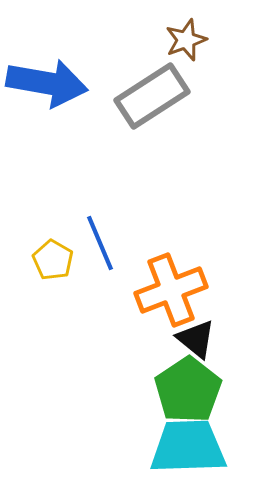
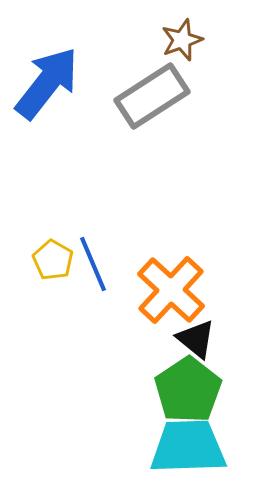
brown star: moved 4 px left
blue arrow: rotated 62 degrees counterclockwise
blue line: moved 7 px left, 21 px down
orange cross: rotated 26 degrees counterclockwise
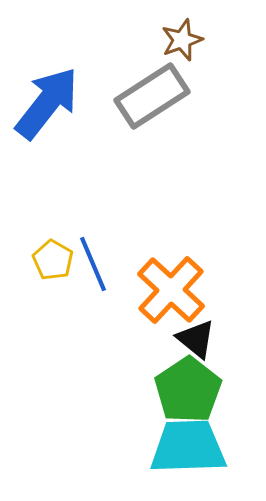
blue arrow: moved 20 px down
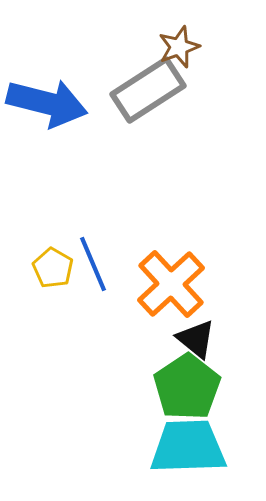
brown star: moved 3 px left, 7 px down
gray rectangle: moved 4 px left, 6 px up
blue arrow: rotated 66 degrees clockwise
yellow pentagon: moved 8 px down
orange cross: moved 6 px up; rotated 4 degrees clockwise
green pentagon: moved 1 px left, 3 px up
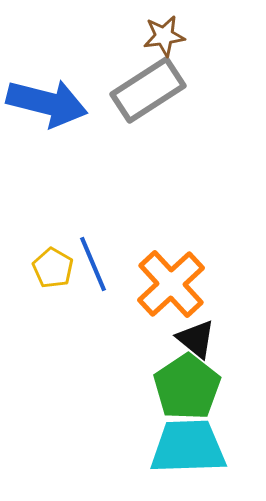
brown star: moved 15 px left, 11 px up; rotated 12 degrees clockwise
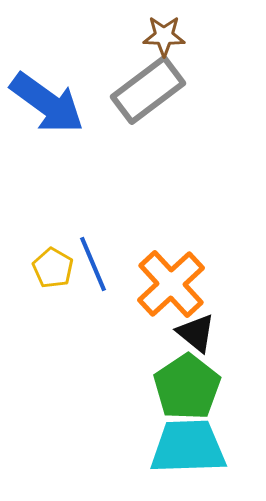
brown star: rotated 9 degrees clockwise
gray rectangle: rotated 4 degrees counterclockwise
blue arrow: rotated 22 degrees clockwise
black triangle: moved 6 px up
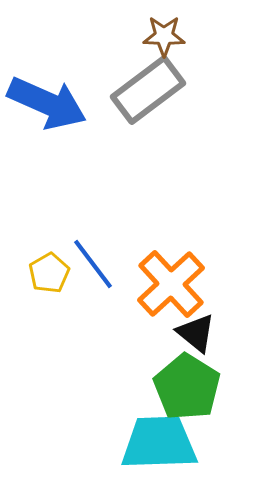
blue arrow: rotated 12 degrees counterclockwise
blue line: rotated 14 degrees counterclockwise
yellow pentagon: moved 4 px left, 5 px down; rotated 12 degrees clockwise
green pentagon: rotated 6 degrees counterclockwise
cyan trapezoid: moved 29 px left, 4 px up
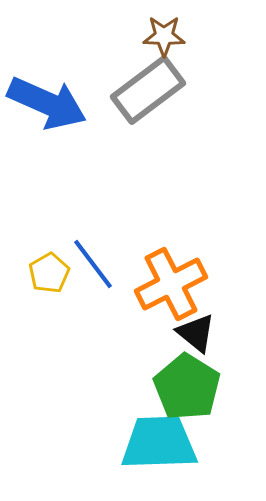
orange cross: rotated 16 degrees clockwise
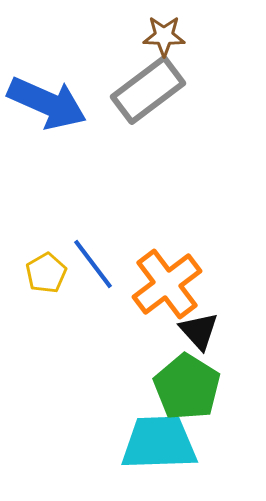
yellow pentagon: moved 3 px left
orange cross: moved 4 px left; rotated 10 degrees counterclockwise
black triangle: moved 3 px right, 2 px up; rotated 9 degrees clockwise
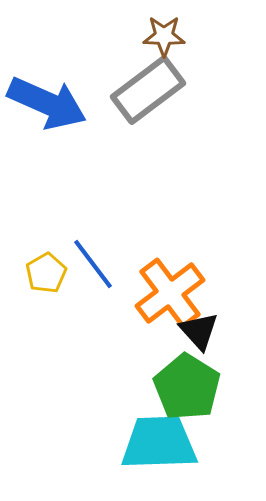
orange cross: moved 3 px right, 9 px down
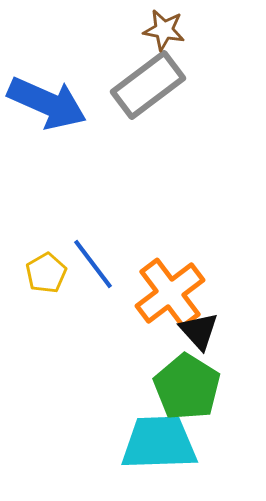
brown star: moved 6 px up; rotated 9 degrees clockwise
gray rectangle: moved 5 px up
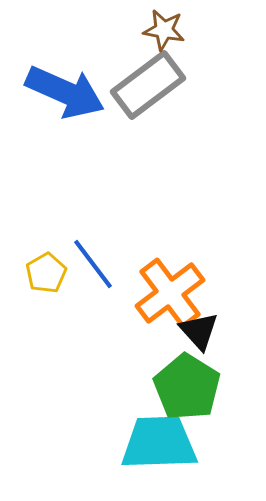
blue arrow: moved 18 px right, 11 px up
